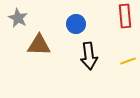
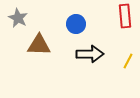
black arrow: moved 1 px right, 2 px up; rotated 84 degrees counterclockwise
yellow line: rotated 42 degrees counterclockwise
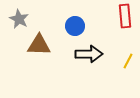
gray star: moved 1 px right, 1 px down
blue circle: moved 1 px left, 2 px down
black arrow: moved 1 px left
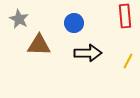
blue circle: moved 1 px left, 3 px up
black arrow: moved 1 px left, 1 px up
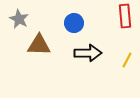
yellow line: moved 1 px left, 1 px up
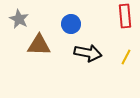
blue circle: moved 3 px left, 1 px down
black arrow: rotated 12 degrees clockwise
yellow line: moved 1 px left, 3 px up
